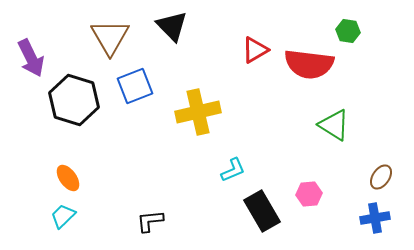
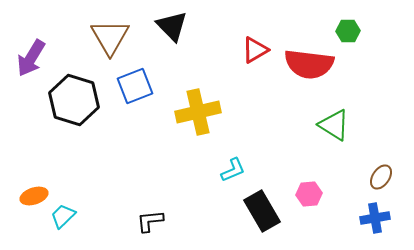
green hexagon: rotated 10 degrees counterclockwise
purple arrow: rotated 57 degrees clockwise
orange ellipse: moved 34 px left, 18 px down; rotated 72 degrees counterclockwise
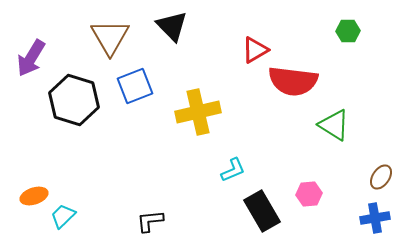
red semicircle: moved 16 px left, 17 px down
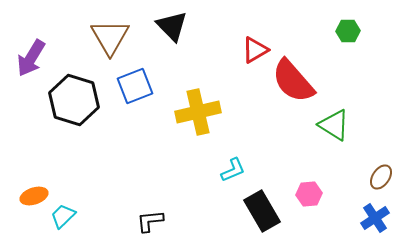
red semicircle: rotated 42 degrees clockwise
blue cross: rotated 24 degrees counterclockwise
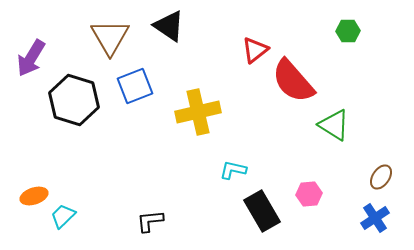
black triangle: moved 3 px left; rotated 12 degrees counterclockwise
red triangle: rotated 8 degrees counterclockwise
cyan L-shape: rotated 144 degrees counterclockwise
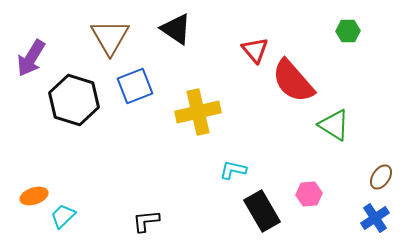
black triangle: moved 7 px right, 3 px down
red triangle: rotated 32 degrees counterclockwise
black L-shape: moved 4 px left
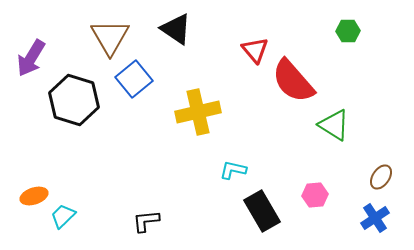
blue square: moved 1 px left, 7 px up; rotated 18 degrees counterclockwise
pink hexagon: moved 6 px right, 1 px down
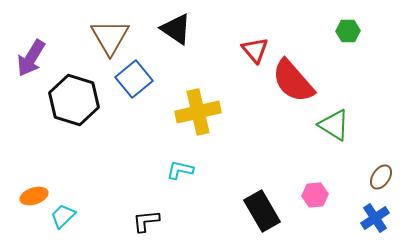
cyan L-shape: moved 53 px left
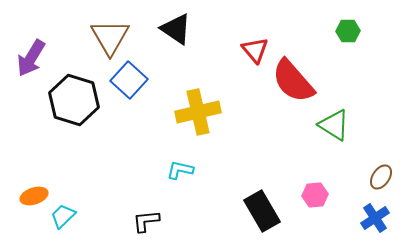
blue square: moved 5 px left, 1 px down; rotated 9 degrees counterclockwise
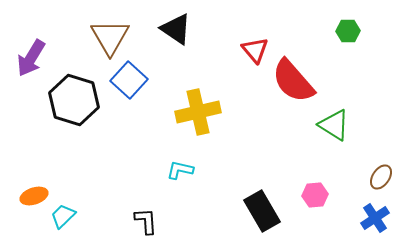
black L-shape: rotated 92 degrees clockwise
